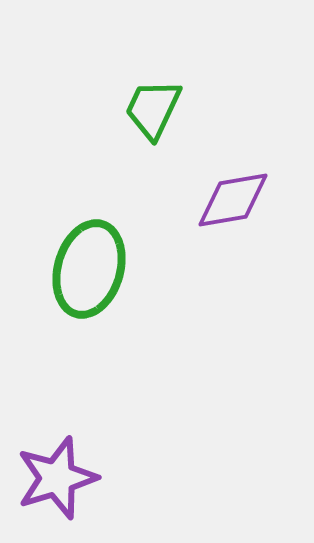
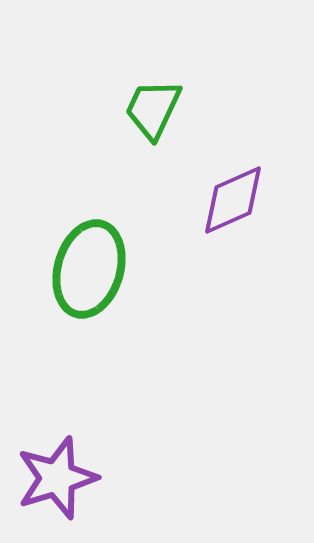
purple diamond: rotated 14 degrees counterclockwise
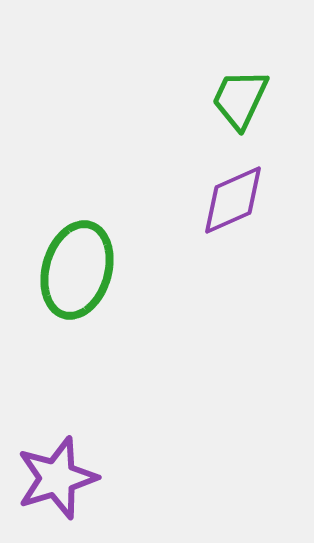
green trapezoid: moved 87 px right, 10 px up
green ellipse: moved 12 px left, 1 px down
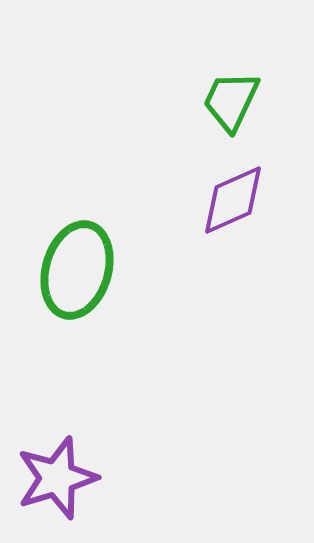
green trapezoid: moved 9 px left, 2 px down
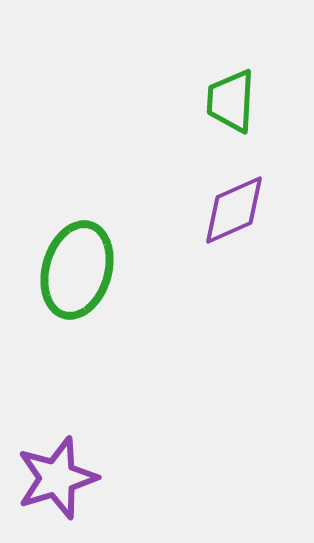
green trapezoid: rotated 22 degrees counterclockwise
purple diamond: moved 1 px right, 10 px down
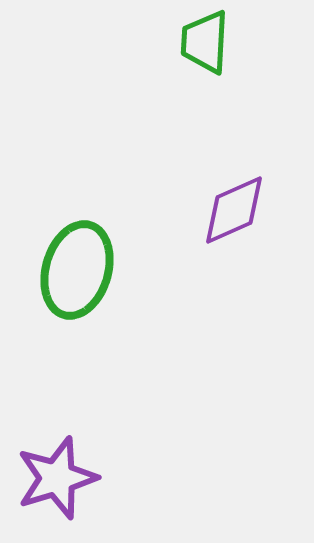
green trapezoid: moved 26 px left, 59 px up
